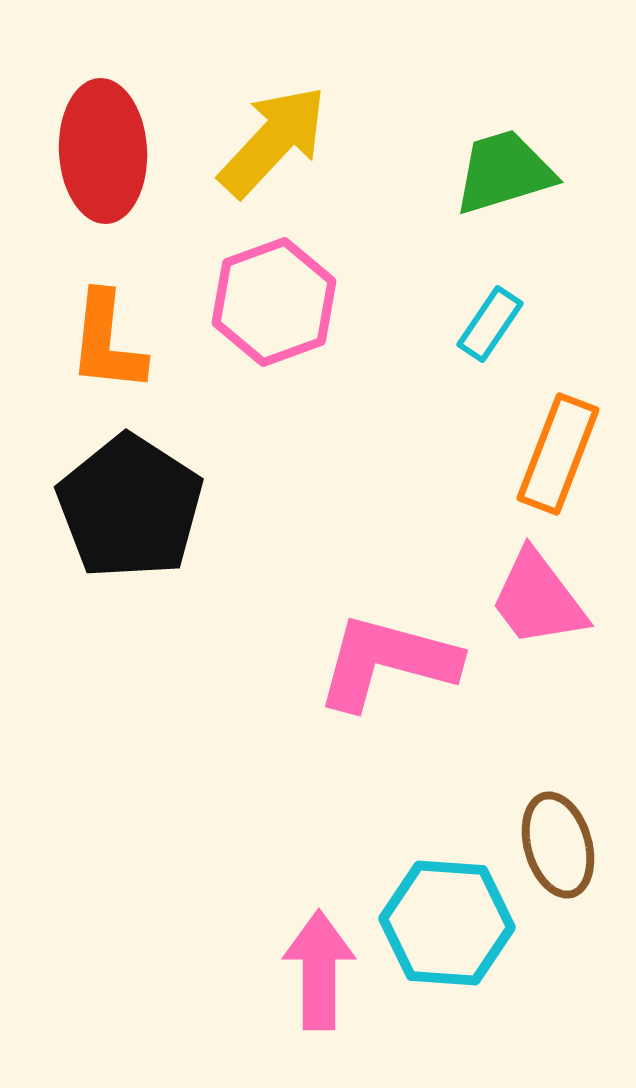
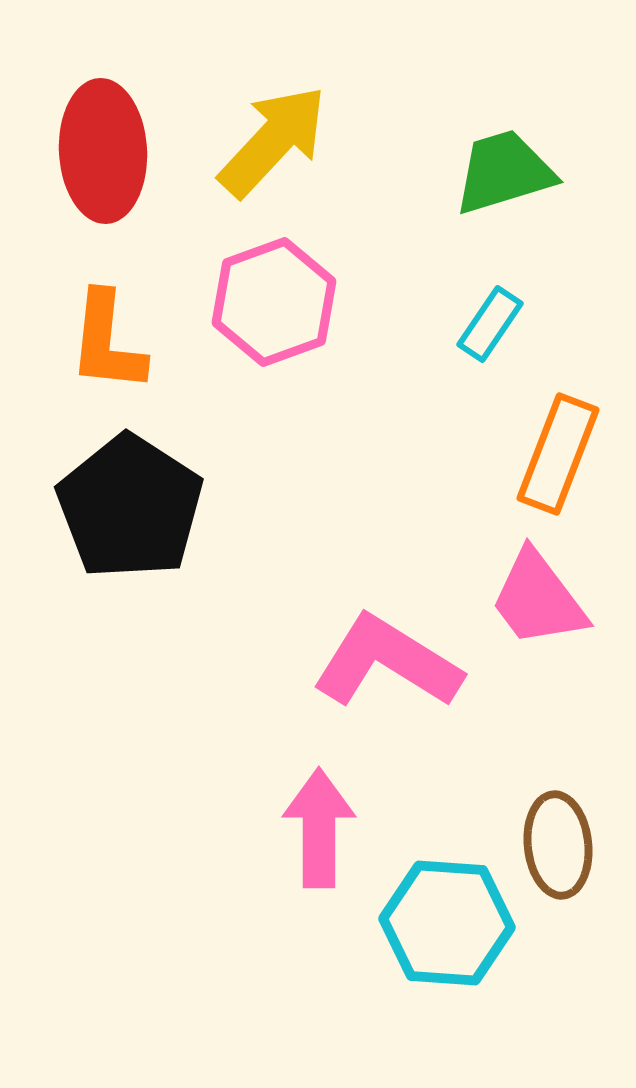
pink L-shape: rotated 17 degrees clockwise
brown ellipse: rotated 10 degrees clockwise
pink arrow: moved 142 px up
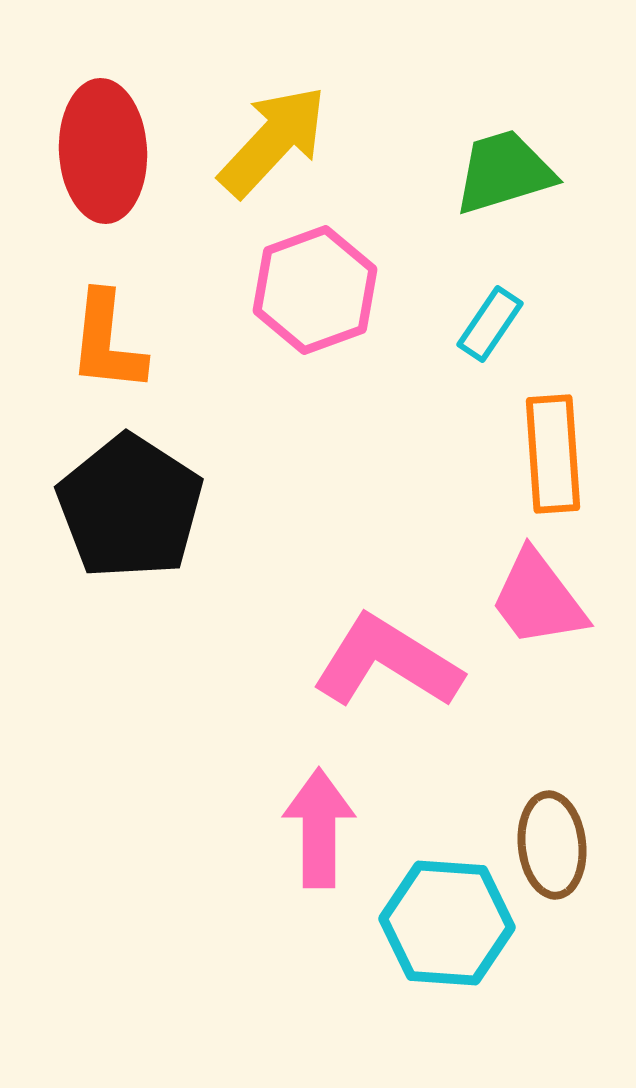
pink hexagon: moved 41 px right, 12 px up
orange rectangle: moved 5 px left; rotated 25 degrees counterclockwise
brown ellipse: moved 6 px left
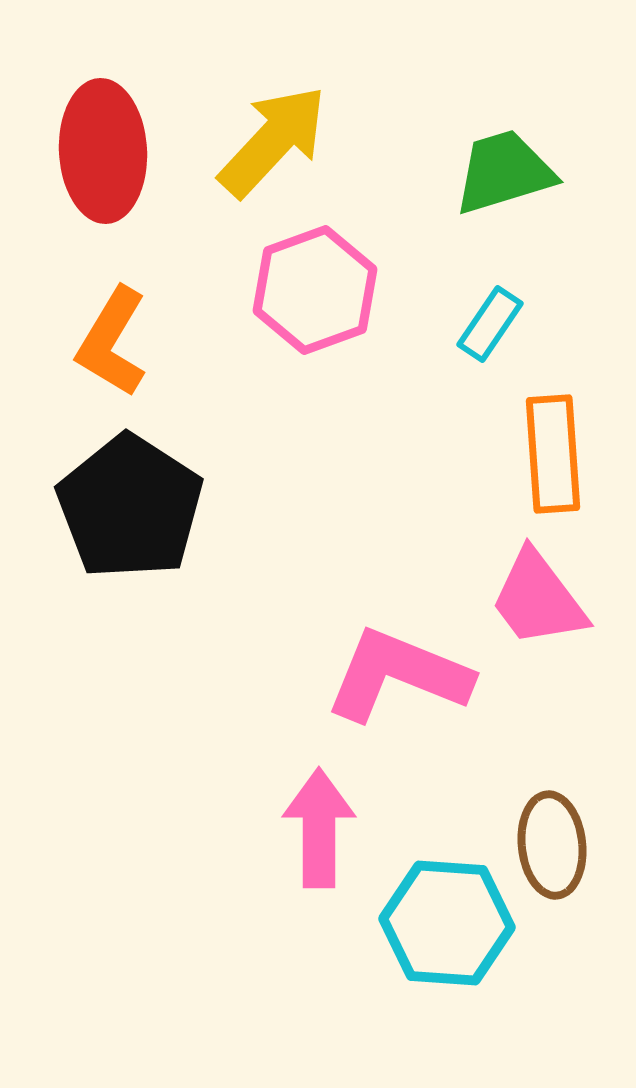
orange L-shape: moved 5 px right; rotated 25 degrees clockwise
pink L-shape: moved 11 px right, 13 px down; rotated 10 degrees counterclockwise
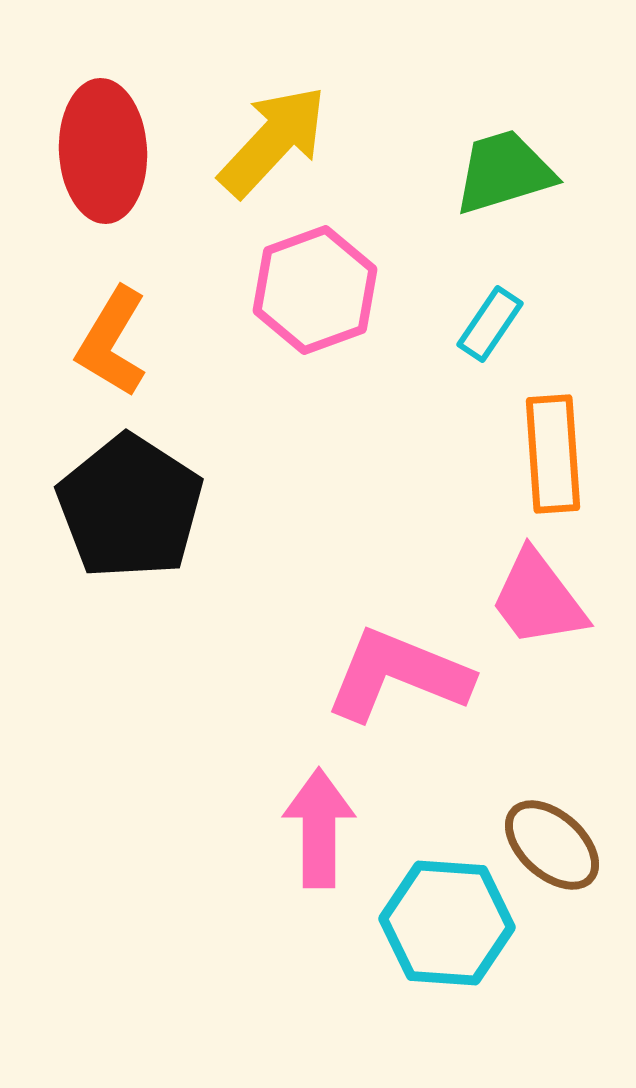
brown ellipse: rotated 42 degrees counterclockwise
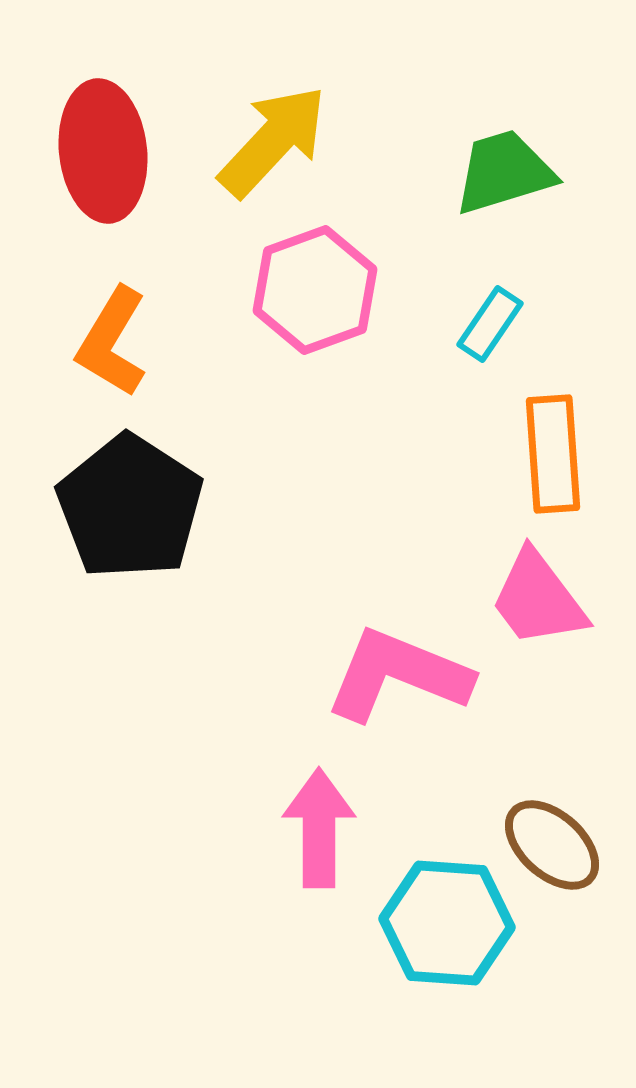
red ellipse: rotated 3 degrees counterclockwise
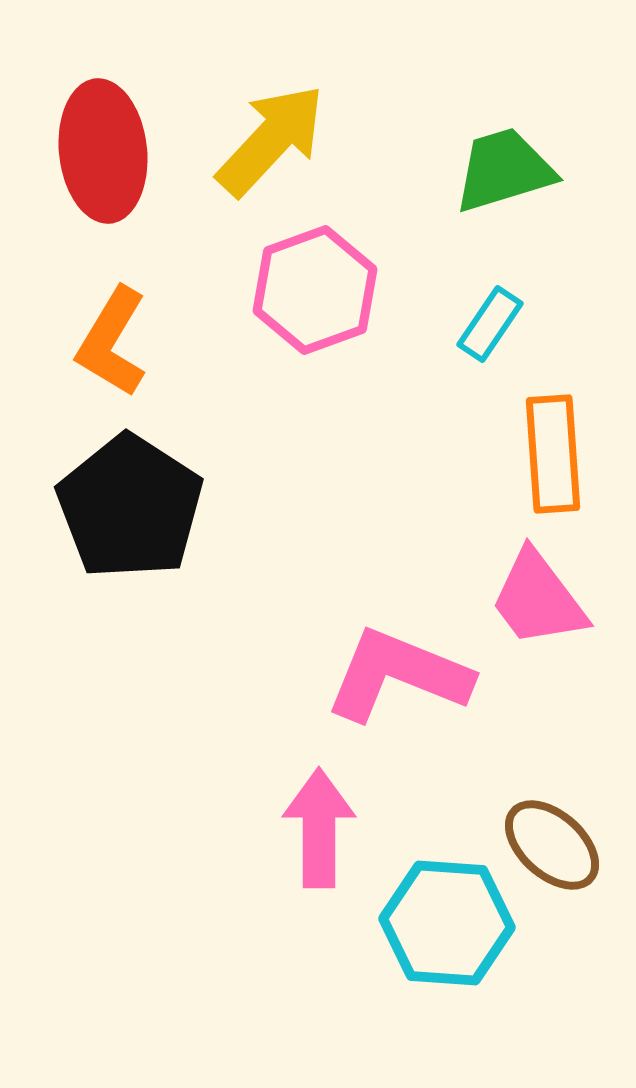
yellow arrow: moved 2 px left, 1 px up
green trapezoid: moved 2 px up
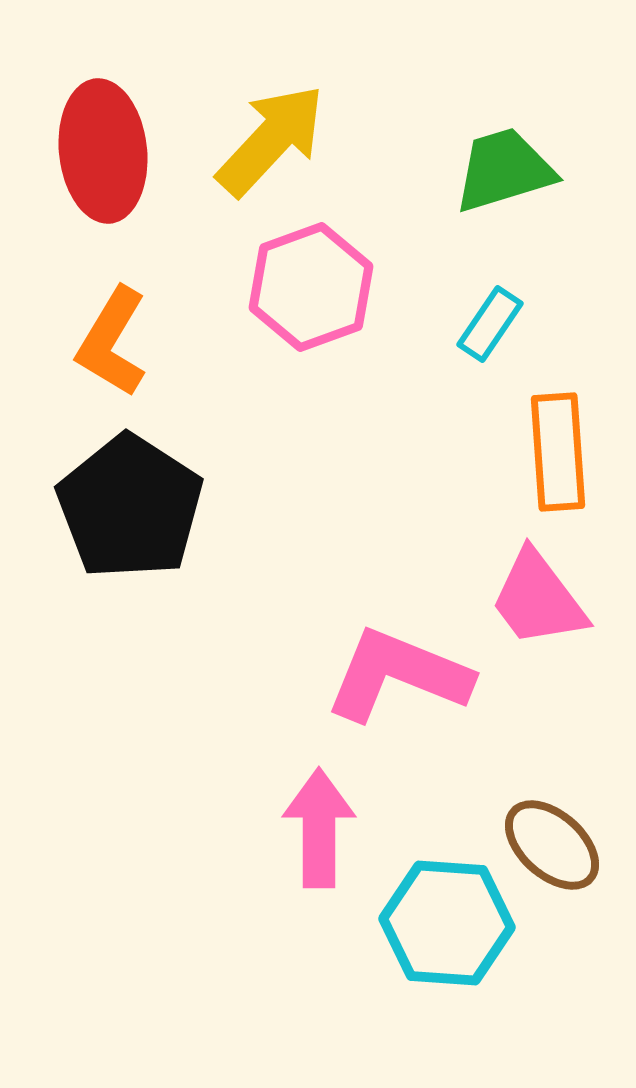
pink hexagon: moved 4 px left, 3 px up
orange rectangle: moved 5 px right, 2 px up
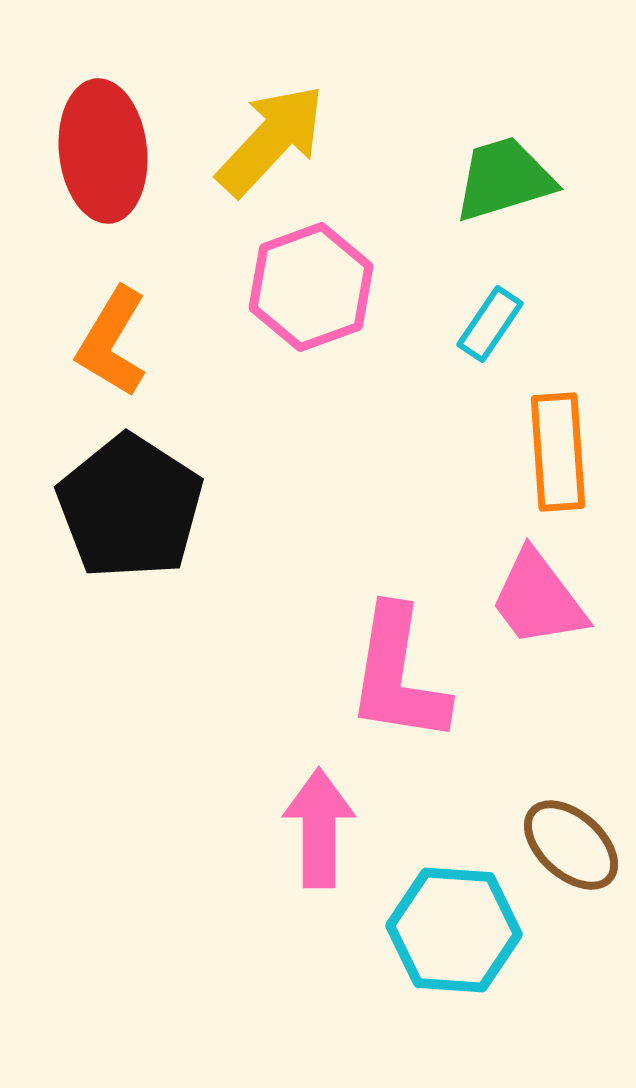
green trapezoid: moved 9 px down
pink L-shape: rotated 103 degrees counterclockwise
brown ellipse: moved 19 px right
cyan hexagon: moved 7 px right, 7 px down
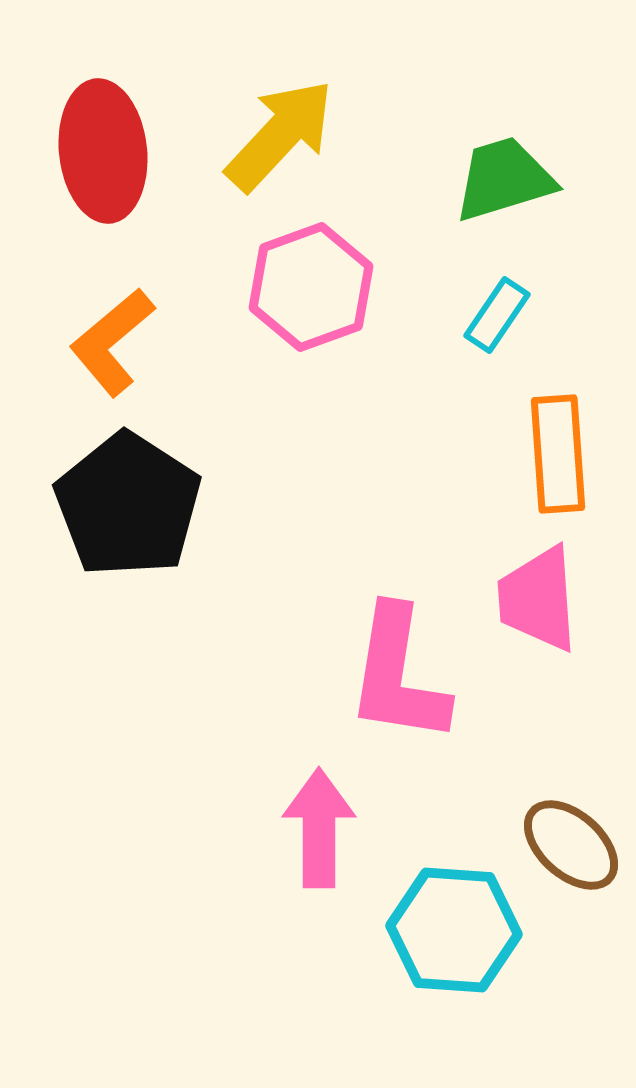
yellow arrow: moved 9 px right, 5 px up
cyan rectangle: moved 7 px right, 9 px up
orange L-shape: rotated 19 degrees clockwise
orange rectangle: moved 2 px down
black pentagon: moved 2 px left, 2 px up
pink trapezoid: rotated 33 degrees clockwise
